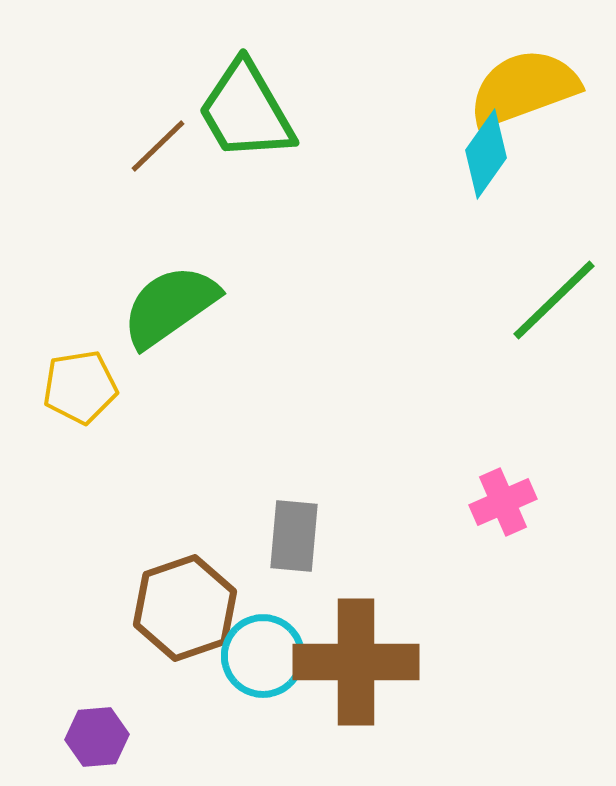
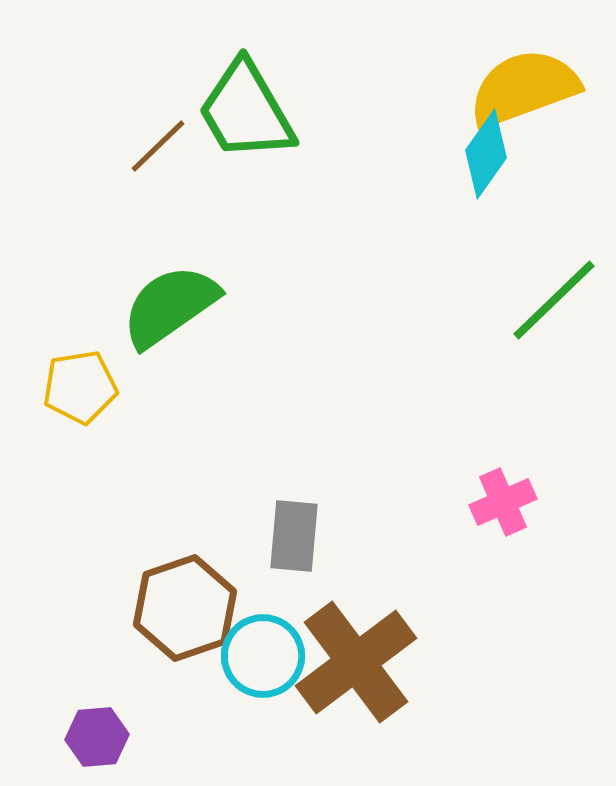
brown cross: rotated 37 degrees counterclockwise
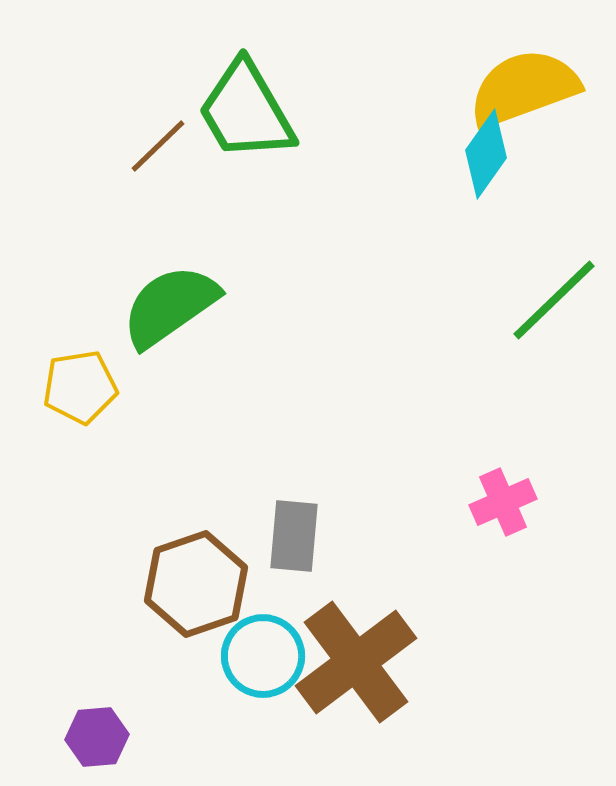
brown hexagon: moved 11 px right, 24 px up
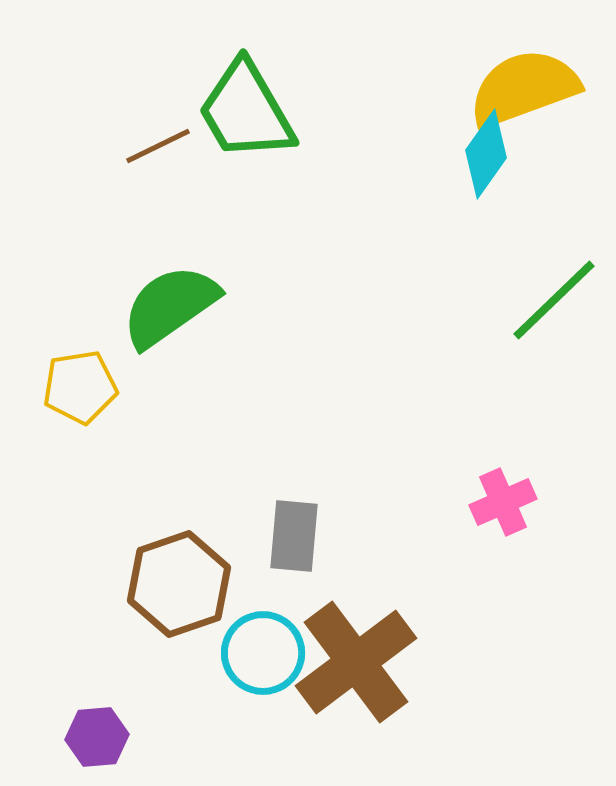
brown line: rotated 18 degrees clockwise
brown hexagon: moved 17 px left
cyan circle: moved 3 px up
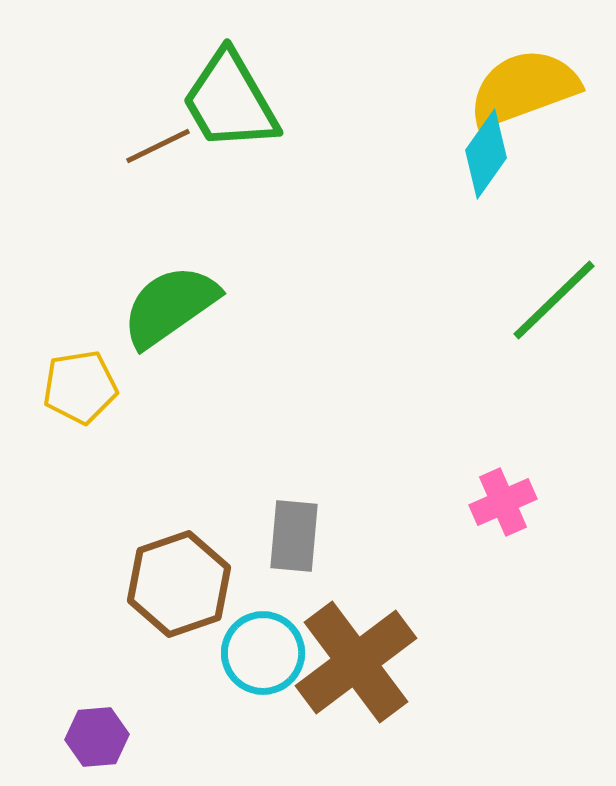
green trapezoid: moved 16 px left, 10 px up
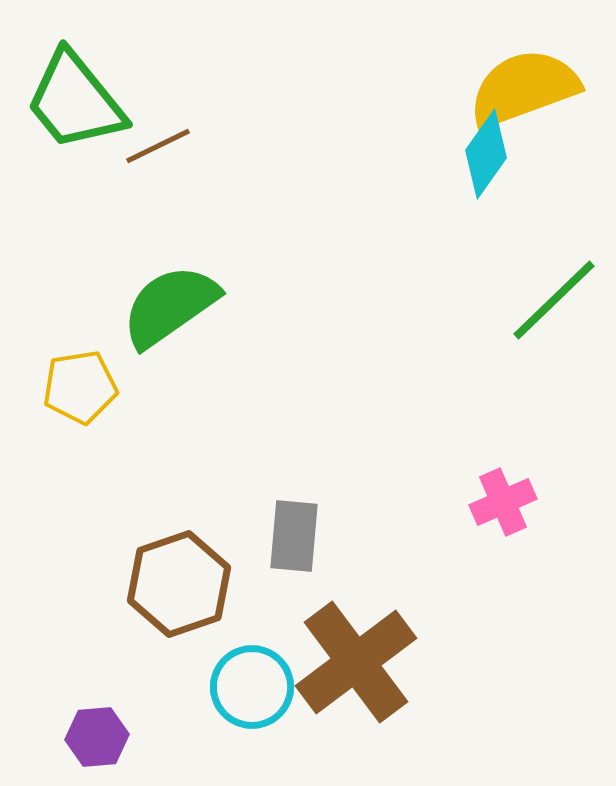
green trapezoid: moved 155 px left; rotated 9 degrees counterclockwise
cyan circle: moved 11 px left, 34 px down
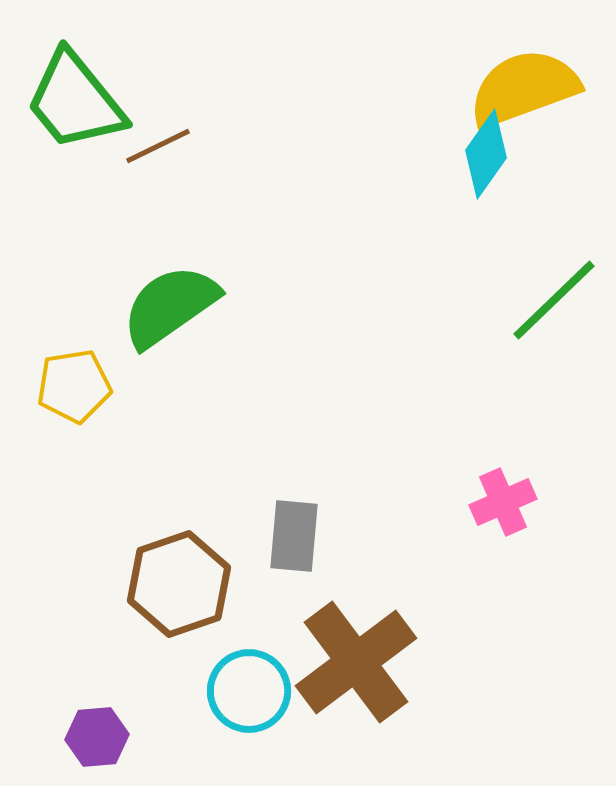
yellow pentagon: moved 6 px left, 1 px up
cyan circle: moved 3 px left, 4 px down
